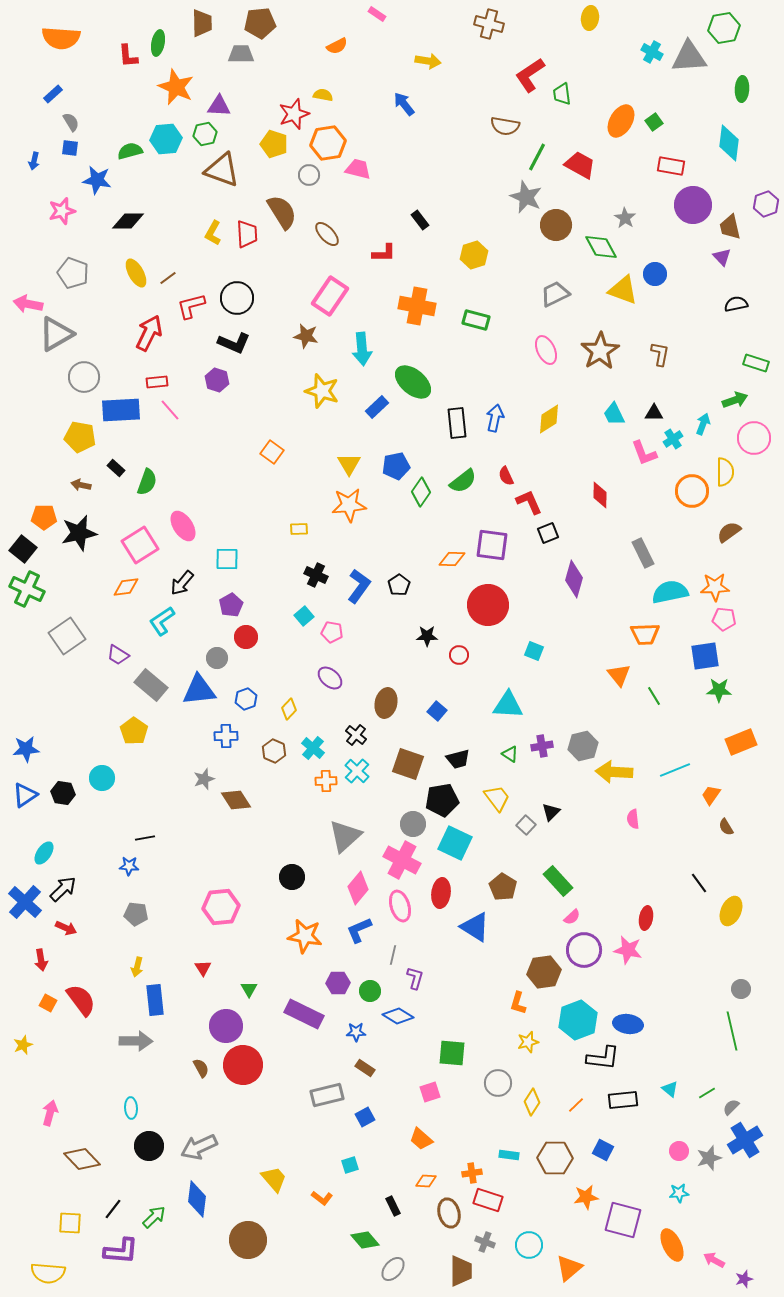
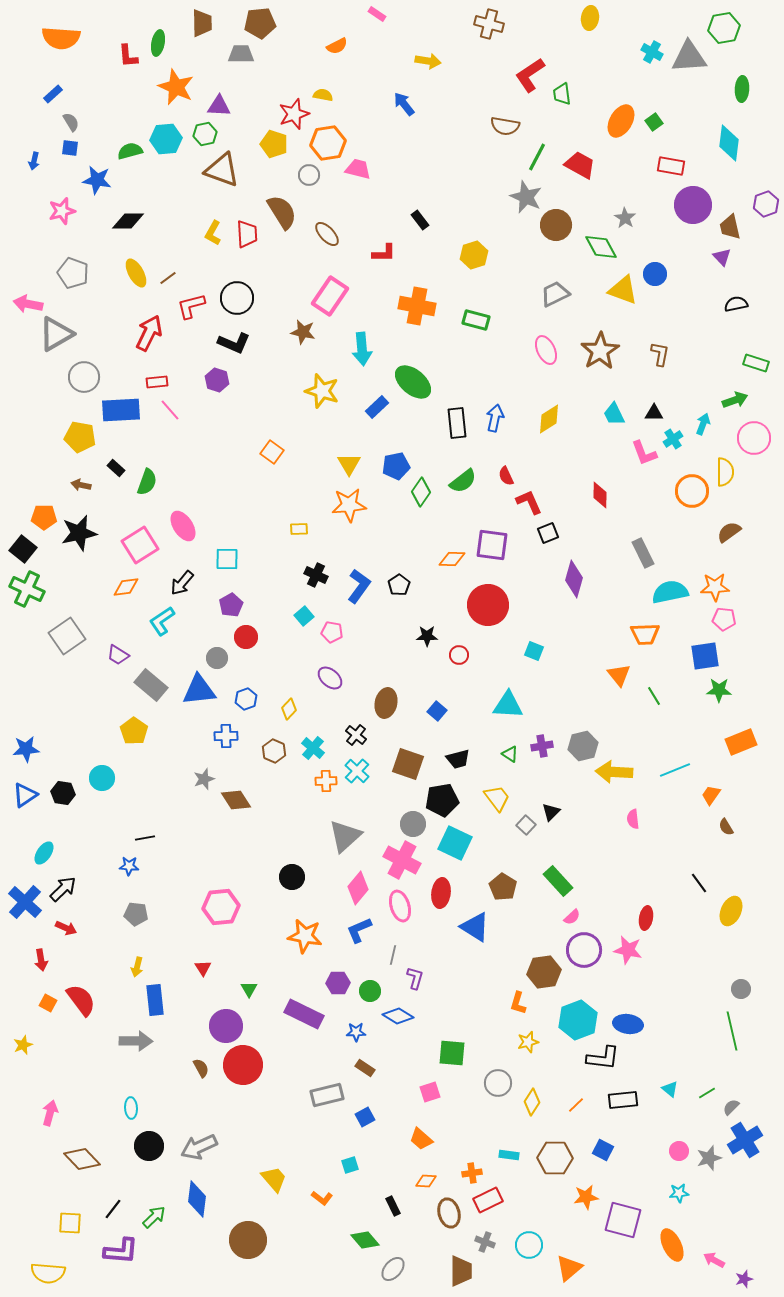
brown star at (306, 336): moved 3 px left, 4 px up
red rectangle at (488, 1200): rotated 44 degrees counterclockwise
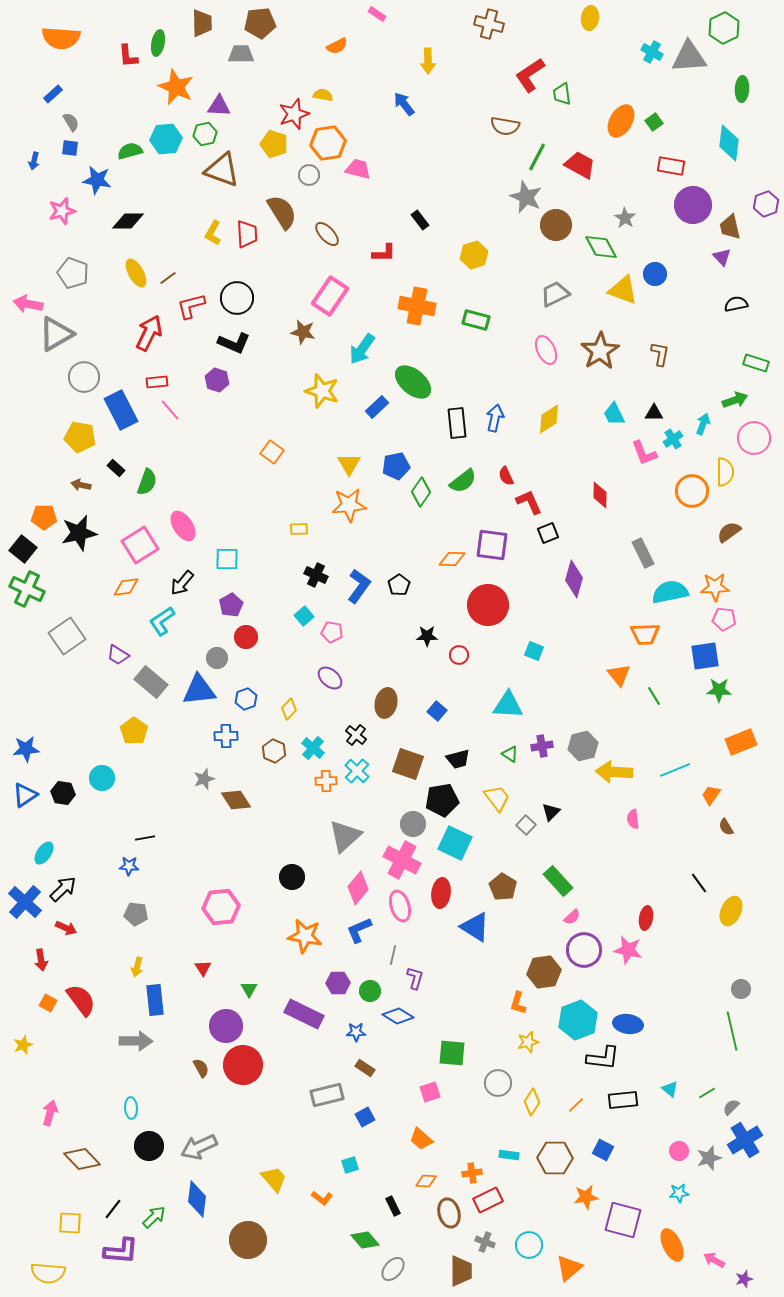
green hexagon at (724, 28): rotated 16 degrees counterclockwise
yellow arrow at (428, 61): rotated 80 degrees clockwise
cyan arrow at (362, 349): rotated 40 degrees clockwise
blue rectangle at (121, 410): rotated 66 degrees clockwise
gray rectangle at (151, 685): moved 3 px up
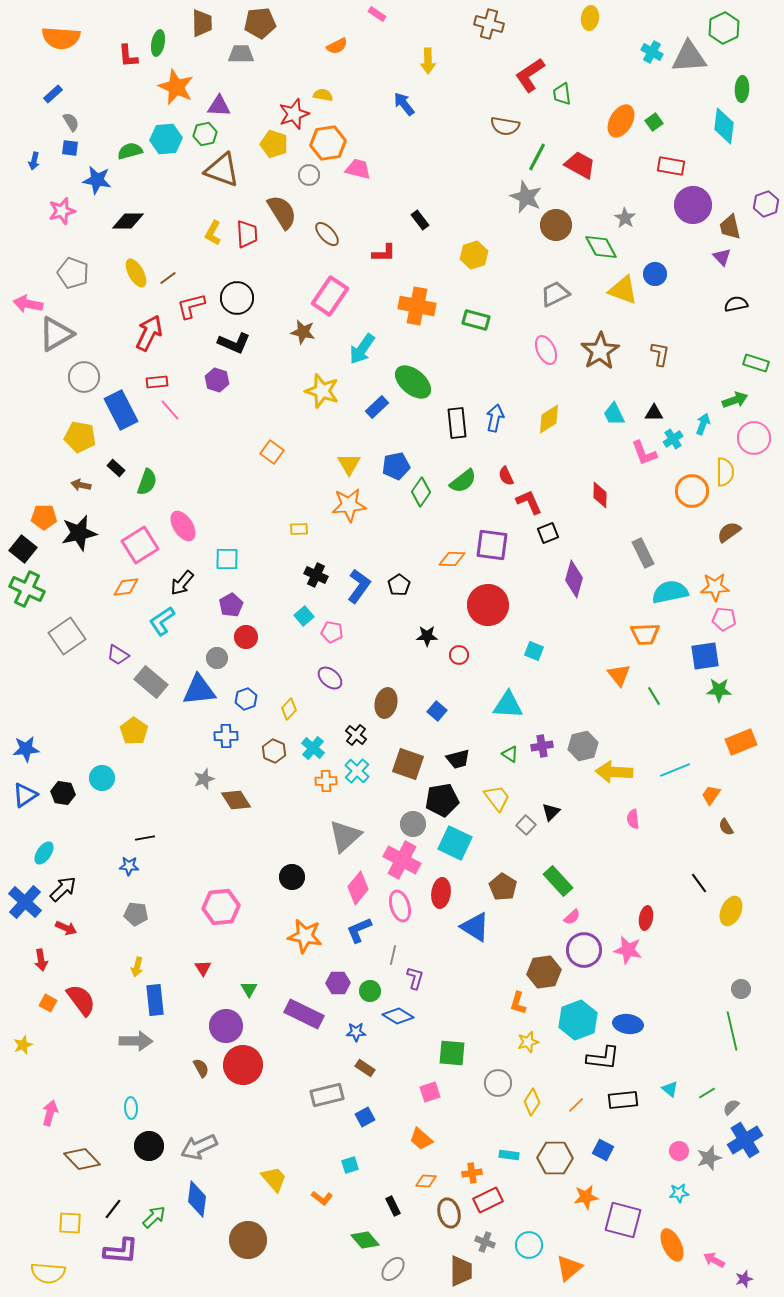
cyan diamond at (729, 143): moved 5 px left, 17 px up
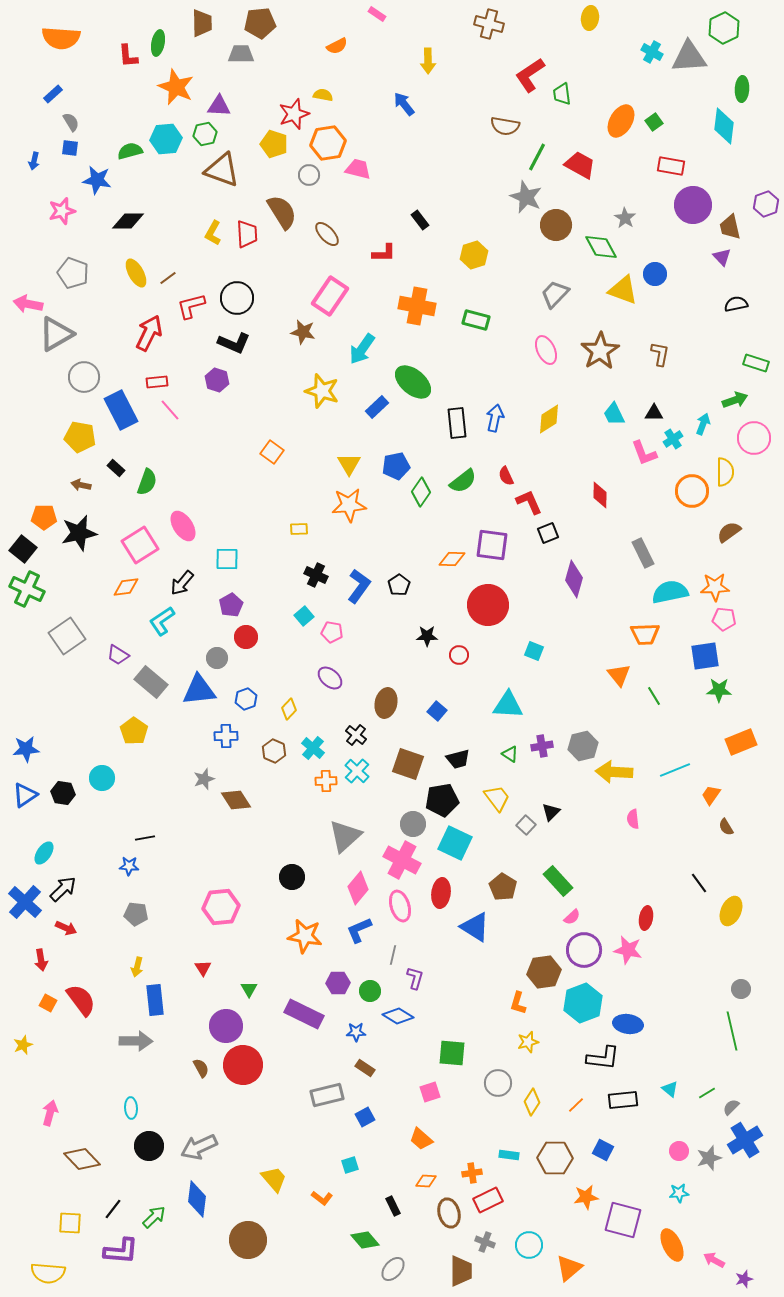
gray trapezoid at (555, 294): rotated 20 degrees counterclockwise
cyan hexagon at (578, 1020): moved 5 px right, 17 px up
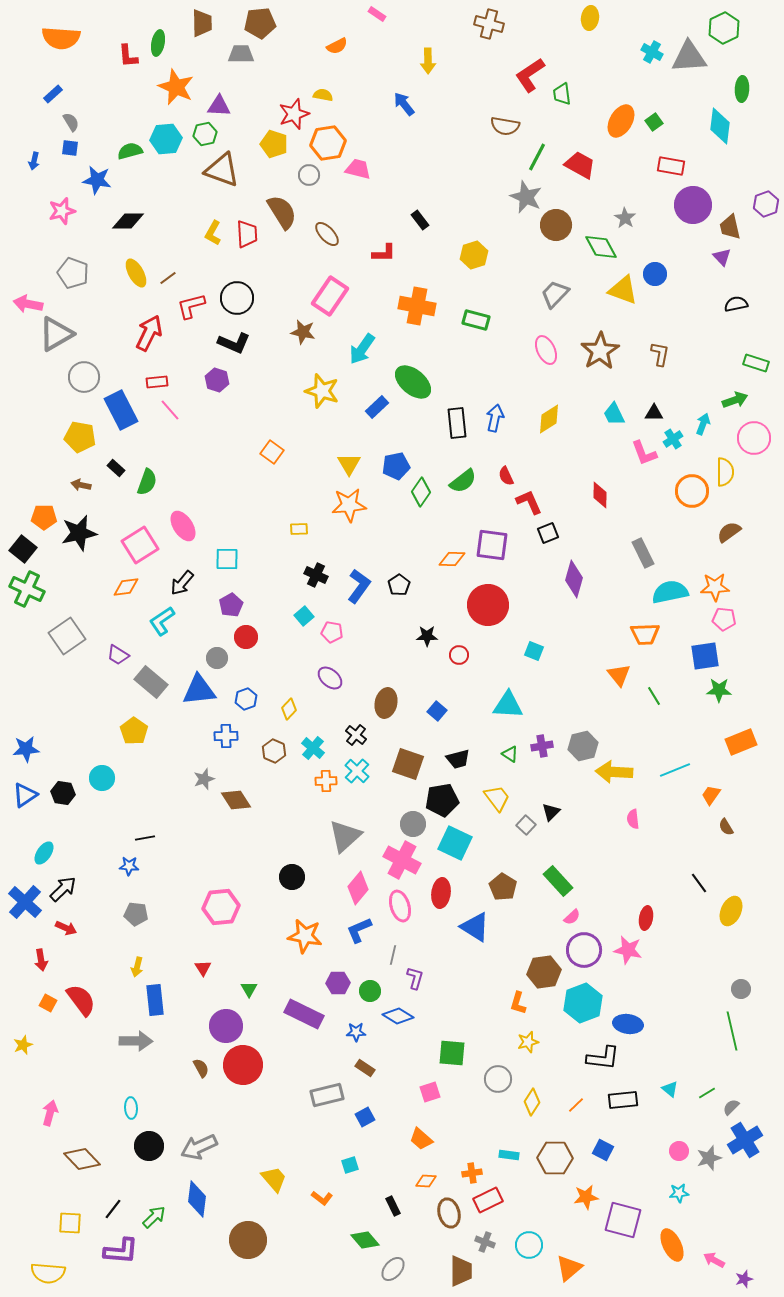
cyan diamond at (724, 126): moved 4 px left
gray circle at (498, 1083): moved 4 px up
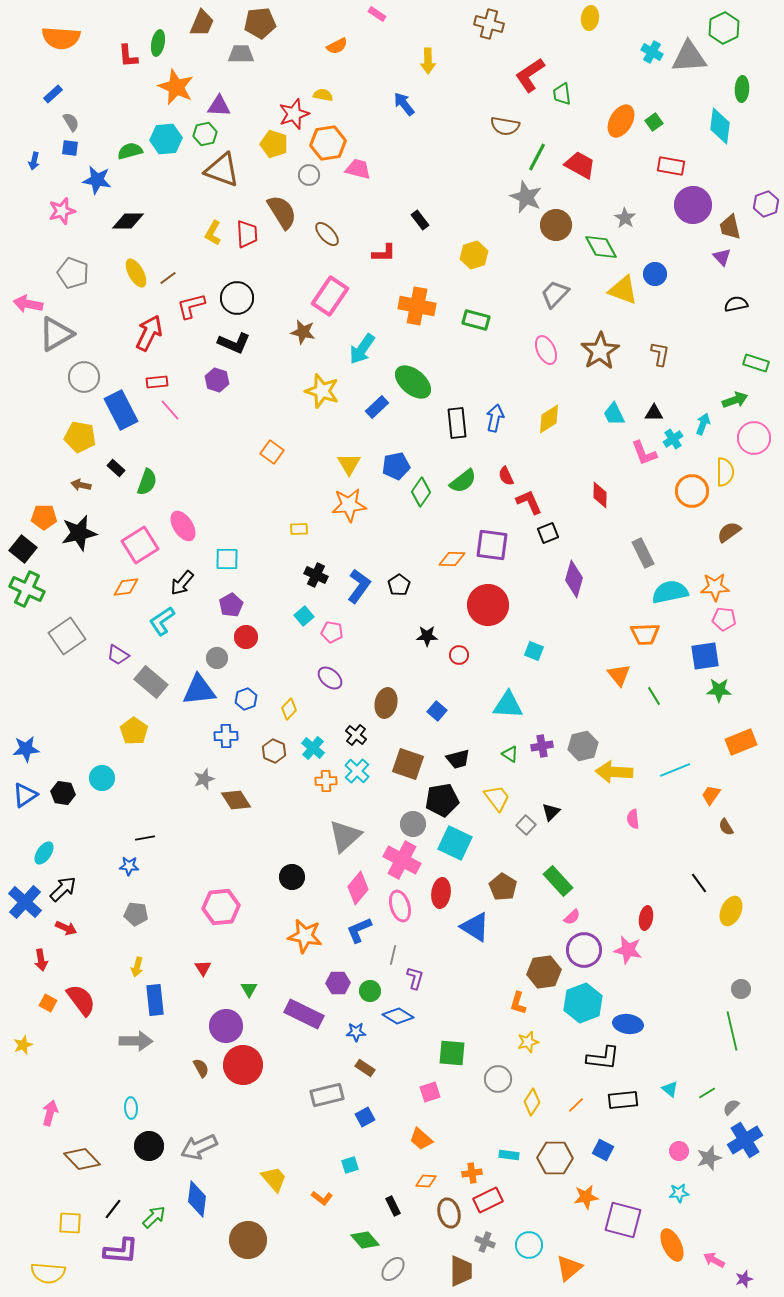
brown trapezoid at (202, 23): rotated 24 degrees clockwise
